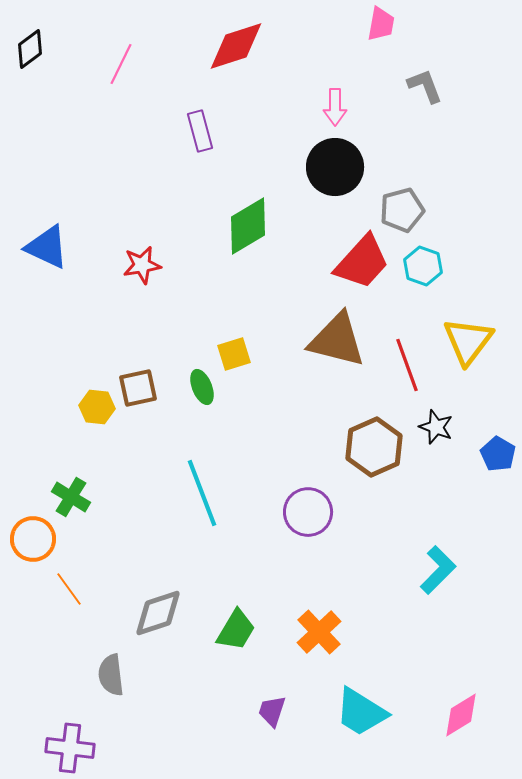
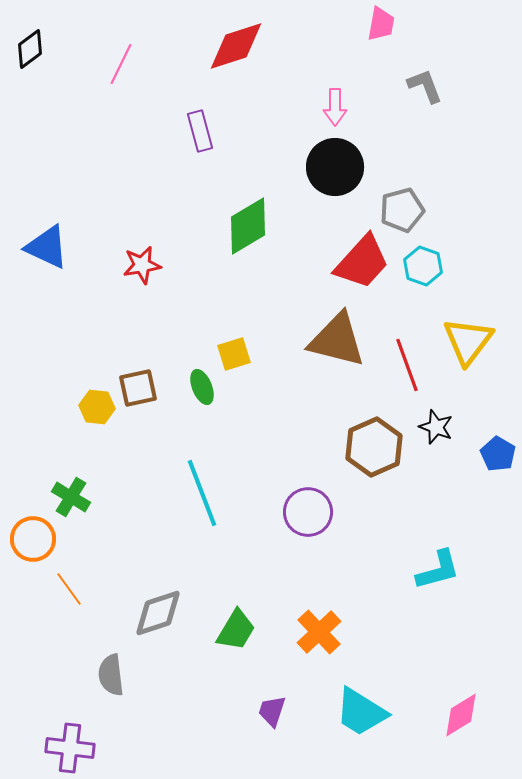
cyan L-shape: rotated 30 degrees clockwise
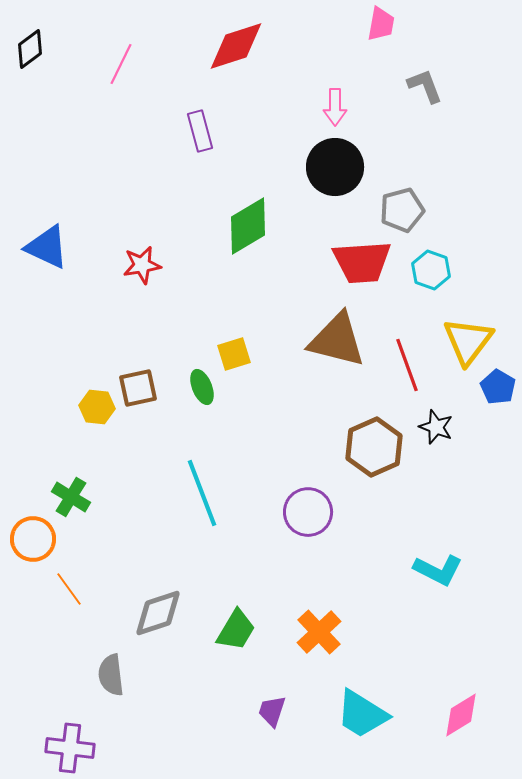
red trapezoid: rotated 44 degrees clockwise
cyan hexagon: moved 8 px right, 4 px down
blue pentagon: moved 67 px up
cyan L-shape: rotated 42 degrees clockwise
cyan trapezoid: moved 1 px right, 2 px down
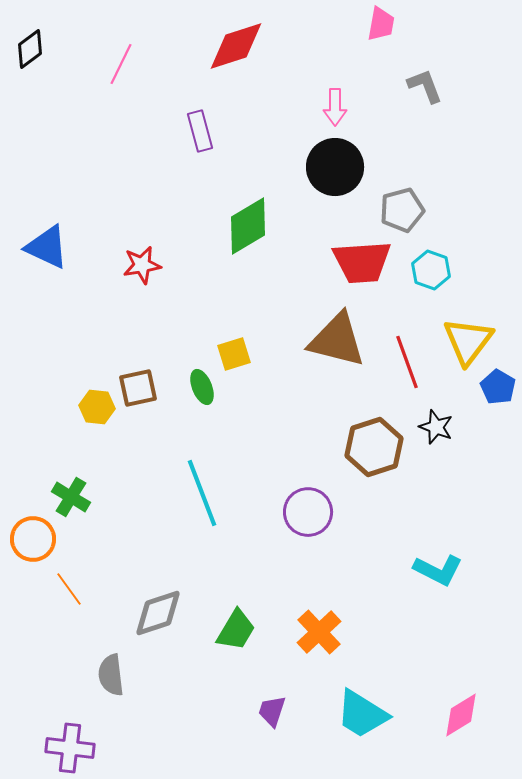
red line: moved 3 px up
brown hexagon: rotated 6 degrees clockwise
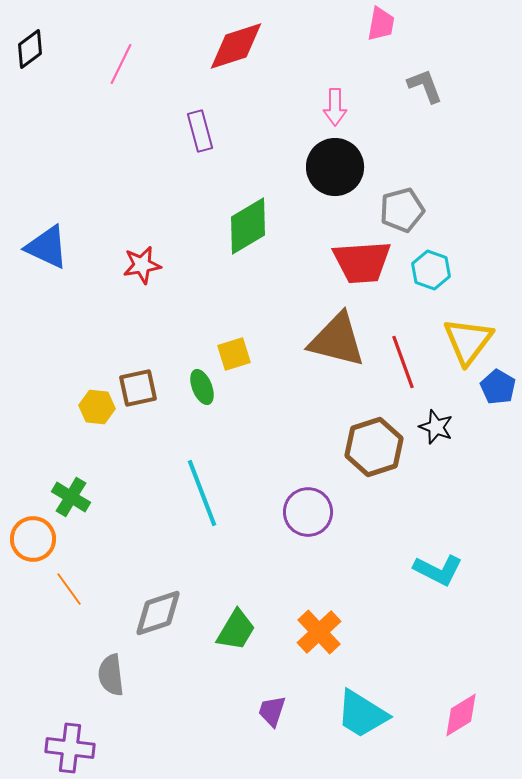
red line: moved 4 px left
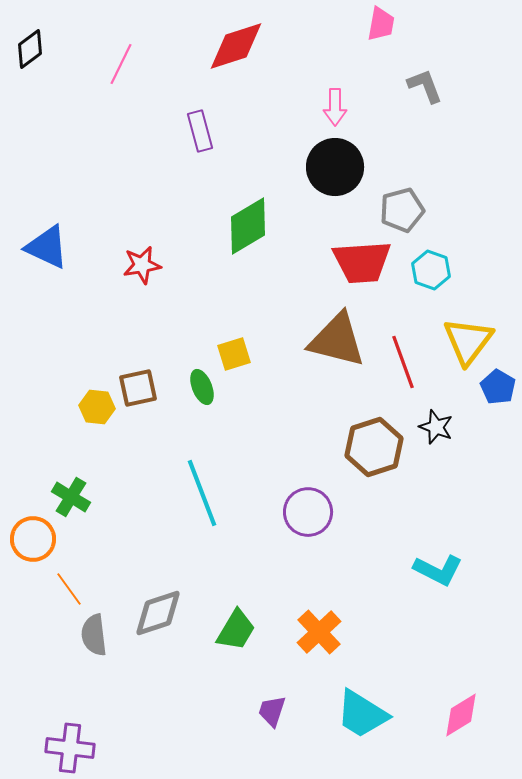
gray semicircle: moved 17 px left, 40 px up
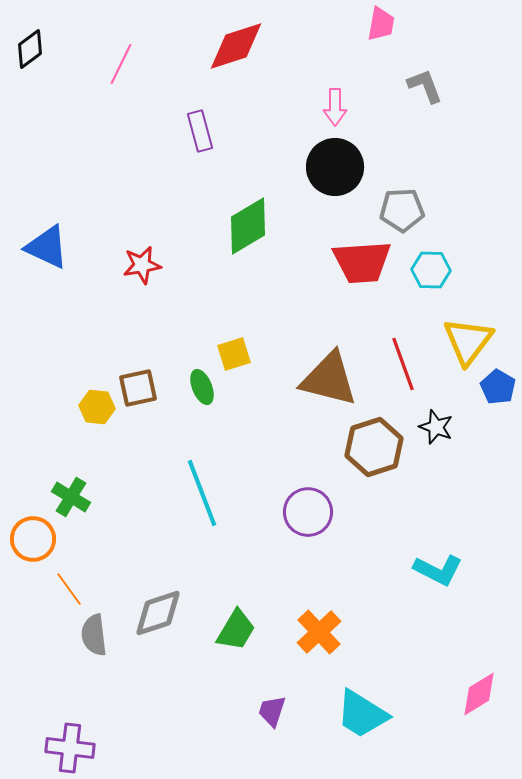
gray pentagon: rotated 12 degrees clockwise
cyan hexagon: rotated 18 degrees counterclockwise
brown triangle: moved 8 px left, 39 px down
red line: moved 2 px down
pink diamond: moved 18 px right, 21 px up
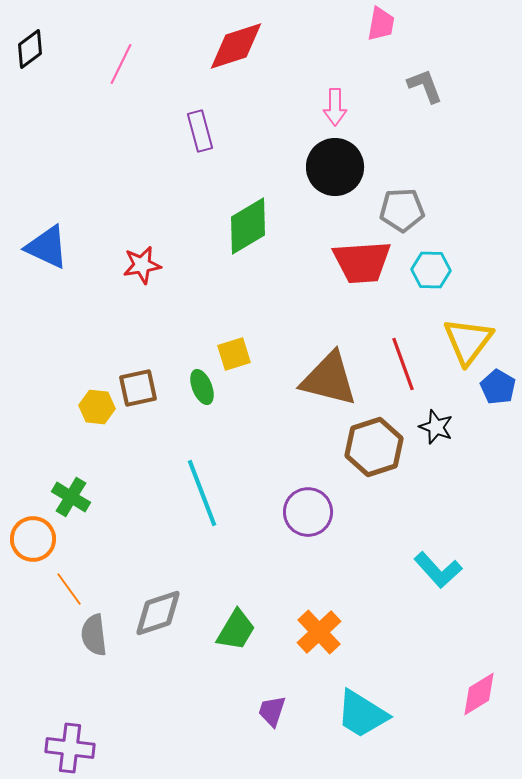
cyan L-shape: rotated 21 degrees clockwise
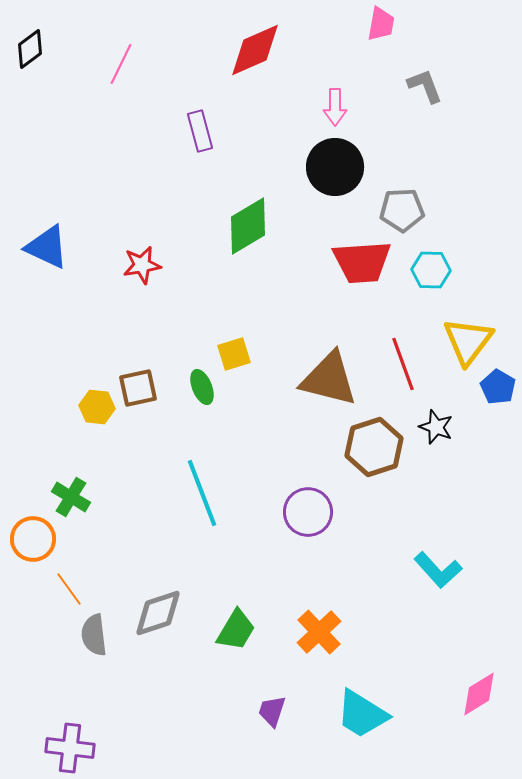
red diamond: moved 19 px right, 4 px down; rotated 6 degrees counterclockwise
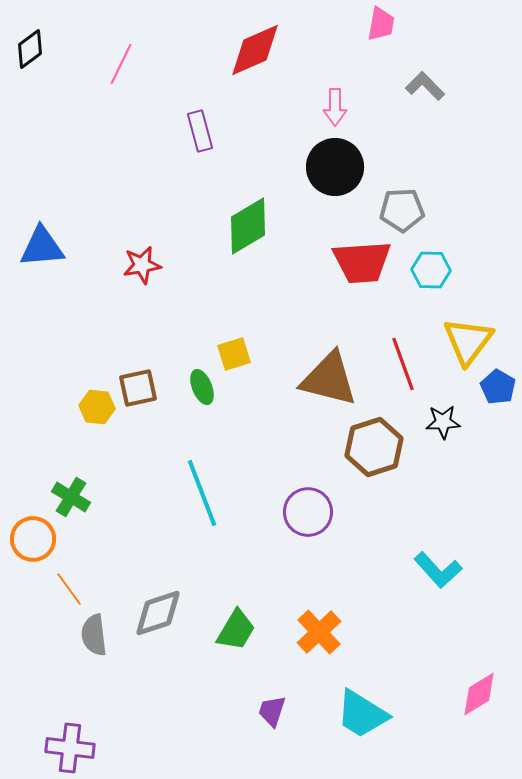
gray L-shape: rotated 24 degrees counterclockwise
blue triangle: moved 5 px left; rotated 30 degrees counterclockwise
black star: moved 7 px right, 5 px up; rotated 24 degrees counterclockwise
